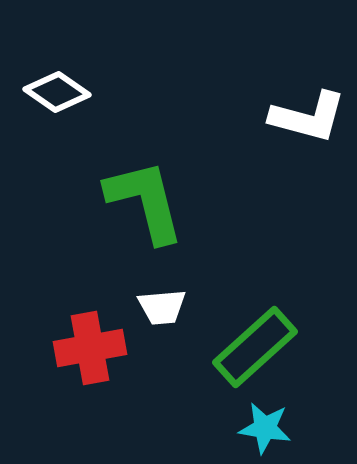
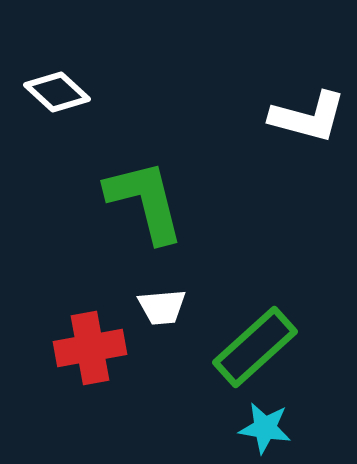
white diamond: rotated 8 degrees clockwise
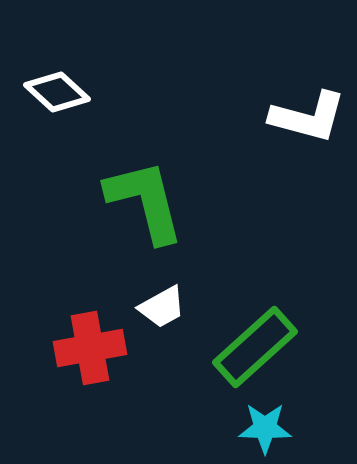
white trapezoid: rotated 24 degrees counterclockwise
cyan star: rotated 8 degrees counterclockwise
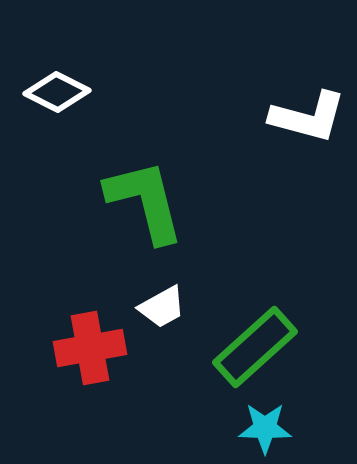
white diamond: rotated 16 degrees counterclockwise
